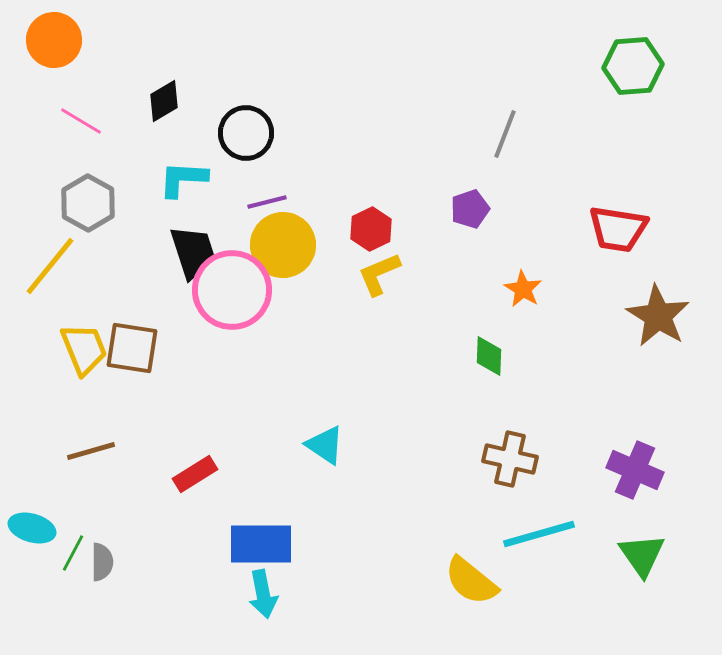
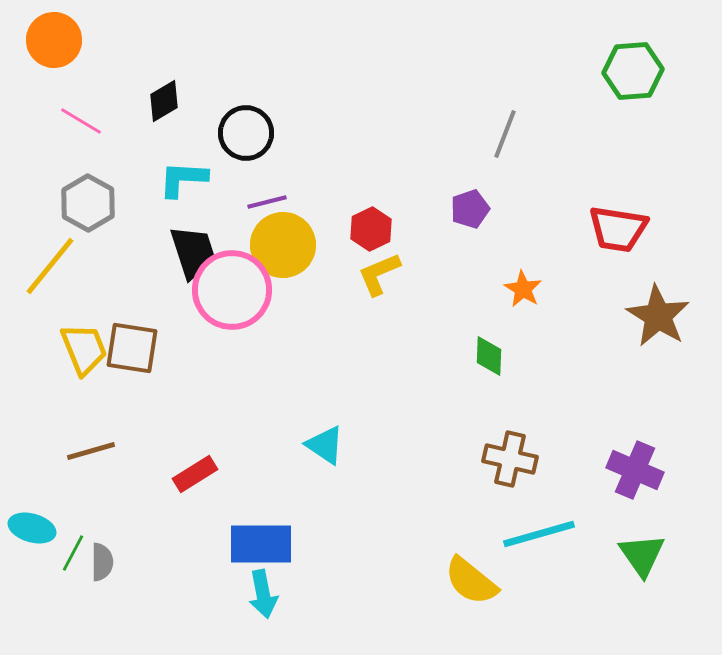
green hexagon: moved 5 px down
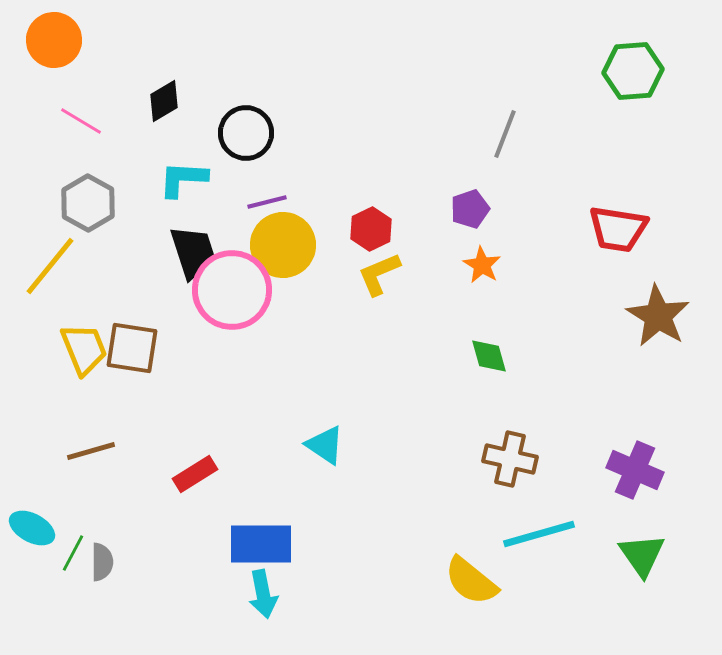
orange star: moved 41 px left, 24 px up
green diamond: rotated 18 degrees counterclockwise
cyan ellipse: rotated 12 degrees clockwise
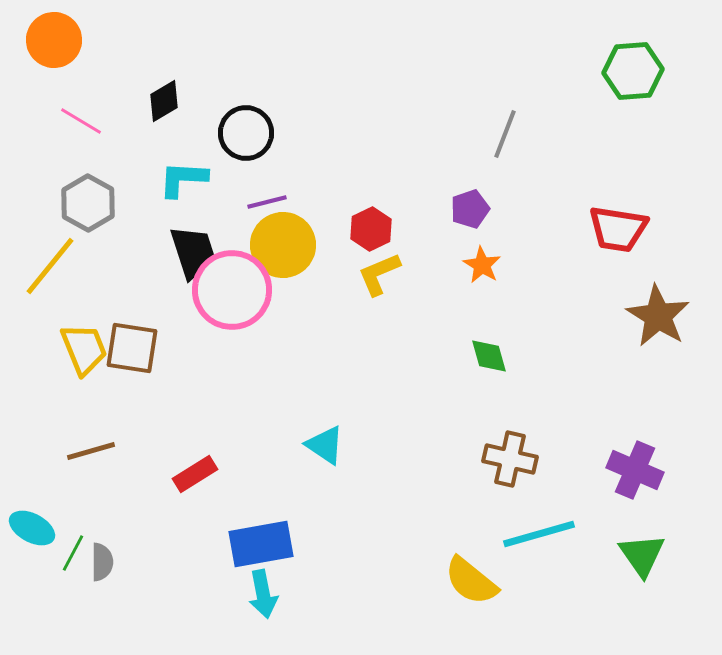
blue rectangle: rotated 10 degrees counterclockwise
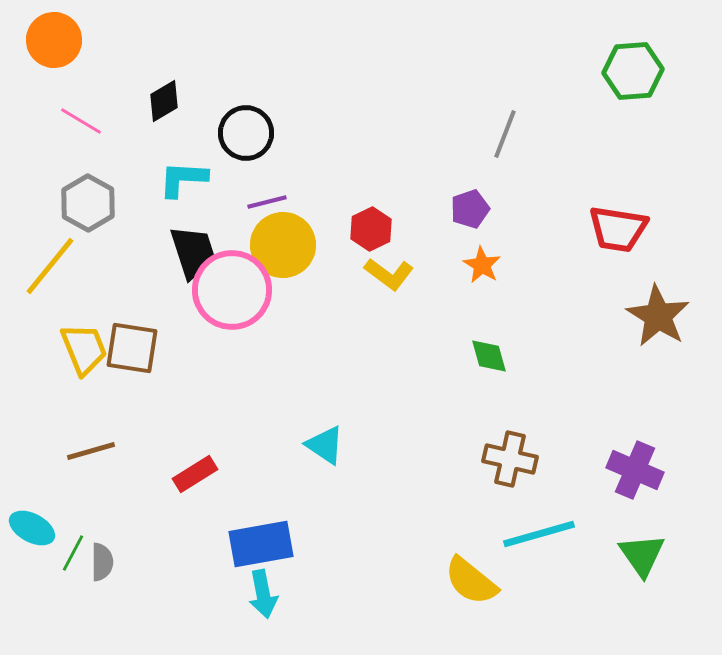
yellow L-shape: moved 10 px right; rotated 120 degrees counterclockwise
